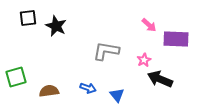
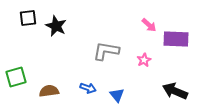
black arrow: moved 15 px right, 12 px down
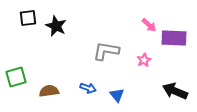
purple rectangle: moved 2 px left, 1 px up
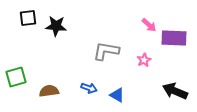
black star: rotated 20 degrees counterclockwise
blue arrow: moved 1 px right
blue triangle: rotated 21 degrees counterclockwise
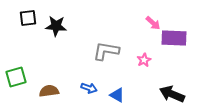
pink arrow: moved 4 px right, 2 px up
black arrow: moved 3 px left, 3 px down
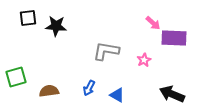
blue arrow: rotated 98 degrees clockwise
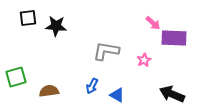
blue arrow: moved 3 px right, 2 px up
